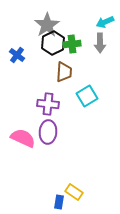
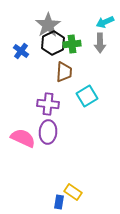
gray star: moved 1 px right
blue cross: moved 4 px right, 4 px up
yellow rectangle: moved 1 px left
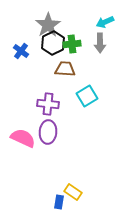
brown trapezoid: moved 1 px right, 3 px up; rotated 90 degrees counterclockwise
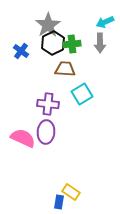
cyan square: moved 5 px left, 2 px up
purple ellipse: moved 2 px left
yellow rectangle: moved 2 px left
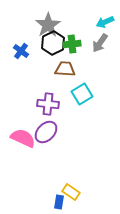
gray arrow: rotated 36 degrees clockwise
purple ellipse: rotated 40 degrees clockwise
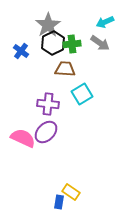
gray arrow: rotated 90 degrees counterclockwise
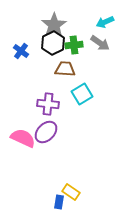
gray star: moved 6 px right
green cross: moved 2 px right, 1 px down
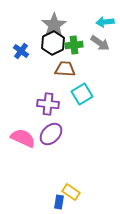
cyan arrow: rotated 18 degrees clockwise
purple ellipse: moved 5 px right, 2 px down
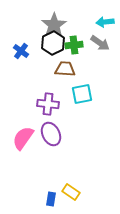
cyan square: rotated 20 degrees clockwise
purple ellipse: rotated 70 degrees counterclockwise
pink semicircle: rotated 80 degrees counterclockwise
blue rectangle: moved 8 px left, 3 px up
